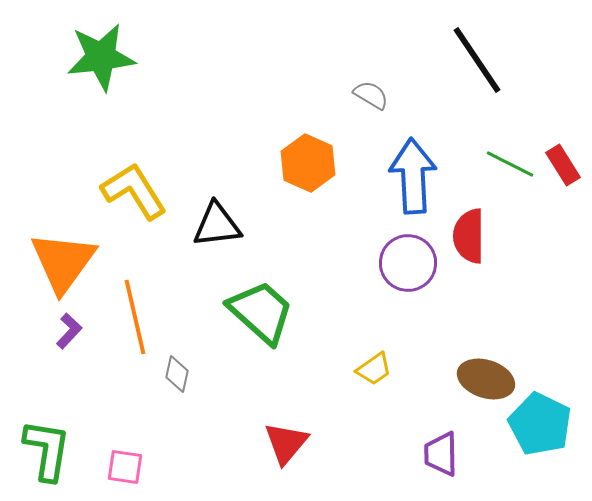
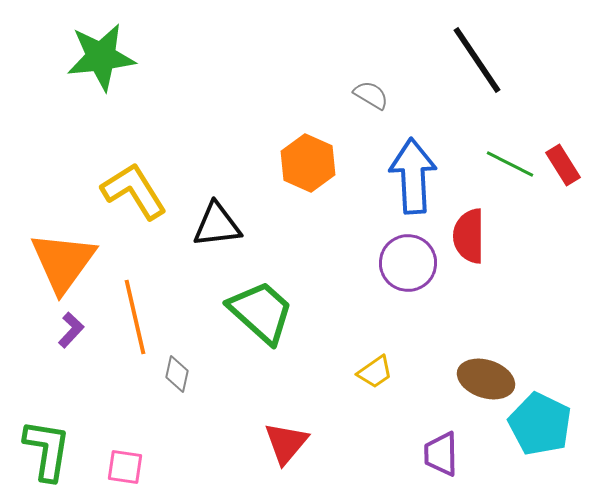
purple L-shape: moved 2 px right, 1 px up
yellow trapezoid: moved 1 px right, 3 px down
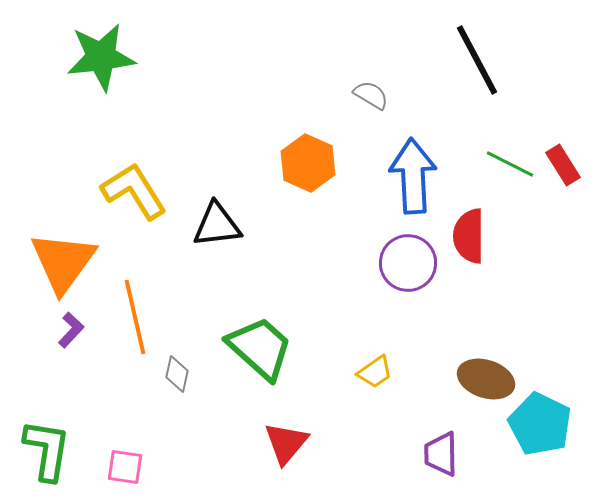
black line: rotated 6 degrees clockwise
green trapezoid: moved 1 px left, 36 px down
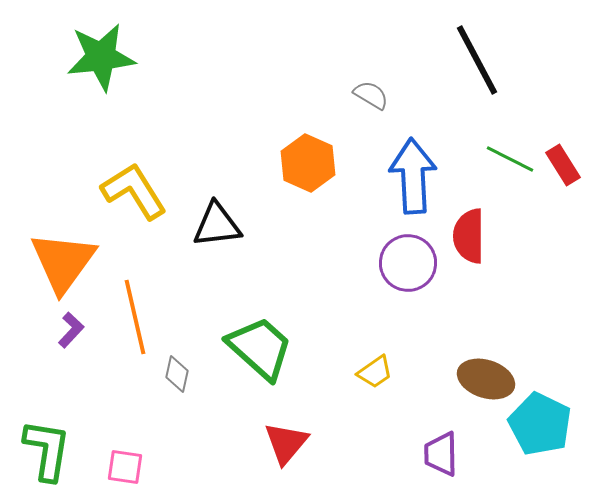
green line: moved 5 px up
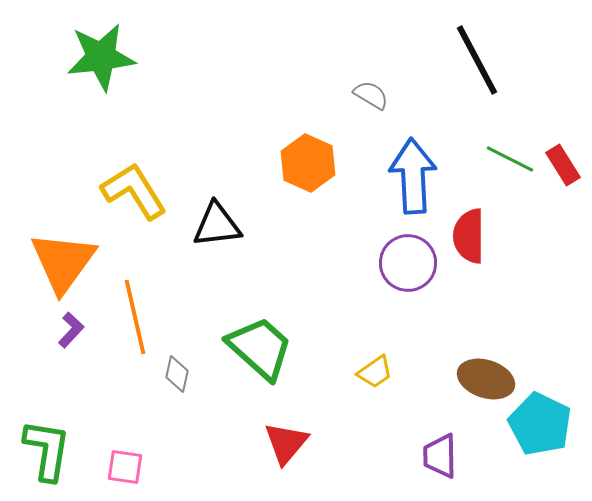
purple trapezoid: moved 1 px left, 2 px down
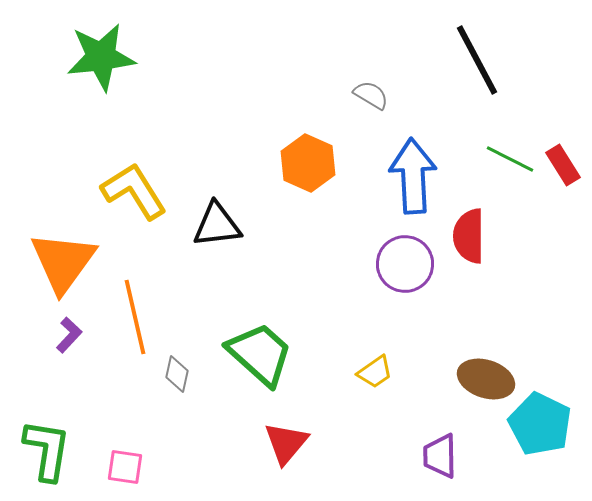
purple circle: moved 3 px left, 1 px down
purple L-shape: moved 2 px left, 5 px down
green trapezoid: moved 6 px down
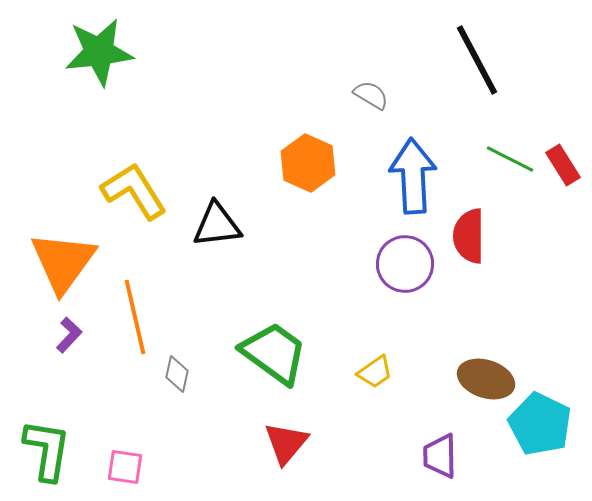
green star: moved 2 px left, 5 px up
green trapezoid: moved 14 px right, 1 px up; rotated 6 degrees counterclockwise
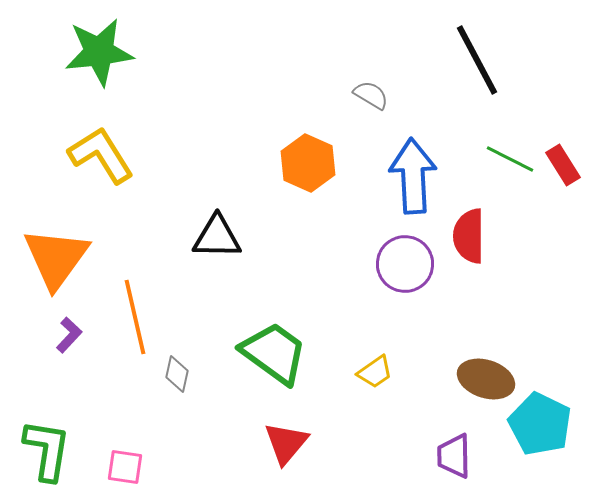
yellow L-shape: moved 33 px left, 36 px up
black triangle: moved 12 px down; rotated 8 degrees clockwise
orange triangle: moved 7 px left, 4 px up
purple trapezoid: moved 14 px right
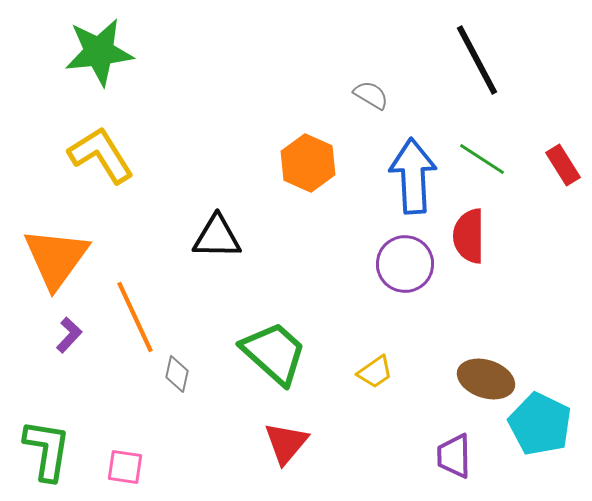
green line: moved 28 px left; rotated 6 degrees clockwise
orange line: rotated 12 degrees counterclockwise
green trapezoid: rotated 6 degrees clockwise
